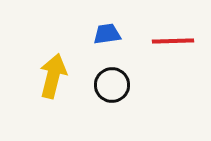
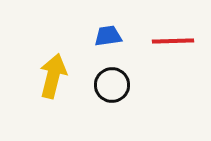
blue trapezoid: moved 1 px right, 2 px down
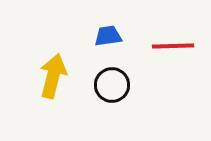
red line: moved 5 px down
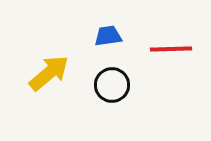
red line: moved 2 px left, 3 px down
yellow arrow: moved 4 px left, 3 px up; rotated 36 degrees clockwise
